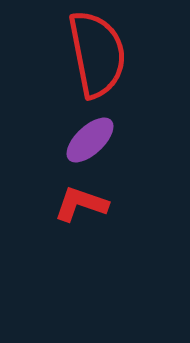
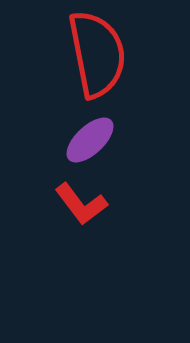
red L-shape: rotated 146 degrees counterclockwise
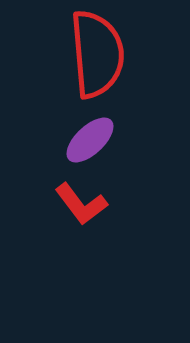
red semicircle: rotated 6 degrees clockwise
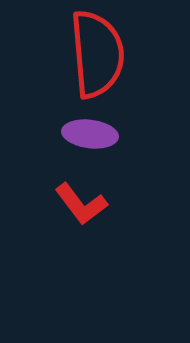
purple ellipse: moved 6 px up; rotated 50 degrees clockwise
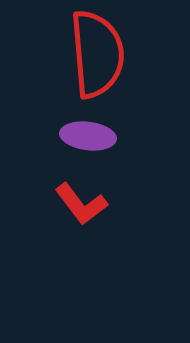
purple ellipse: moved 2 px left, 2 px down
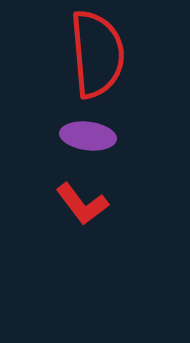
red L-shape: moved 1 px right
